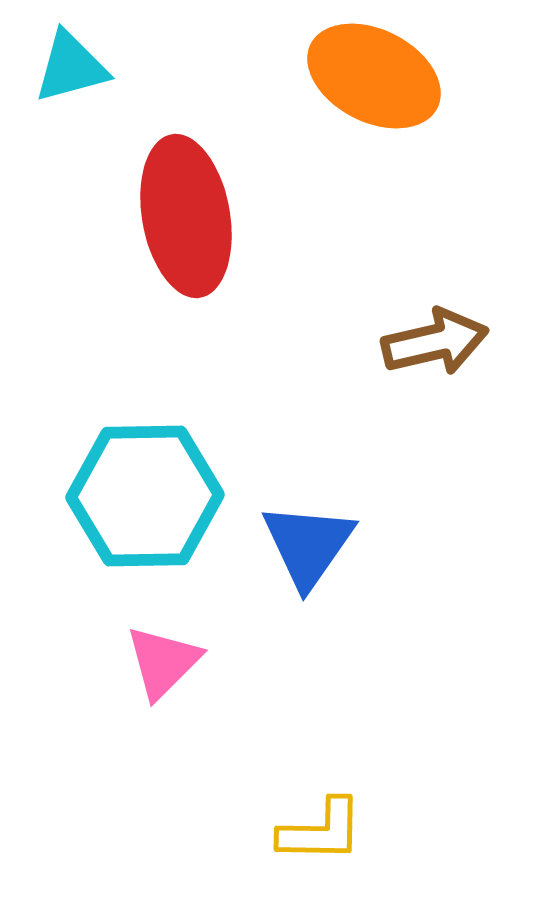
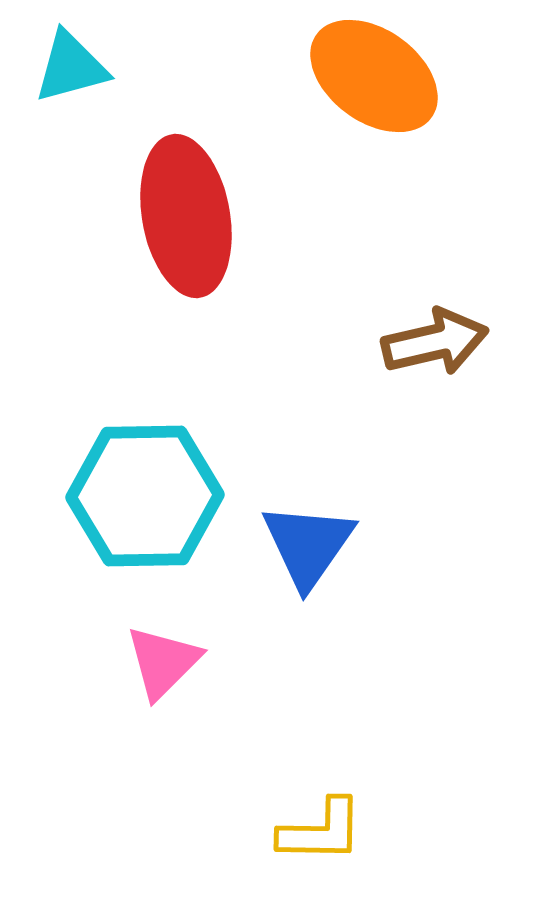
orange ellipse: rotated 9 degrees clockwise
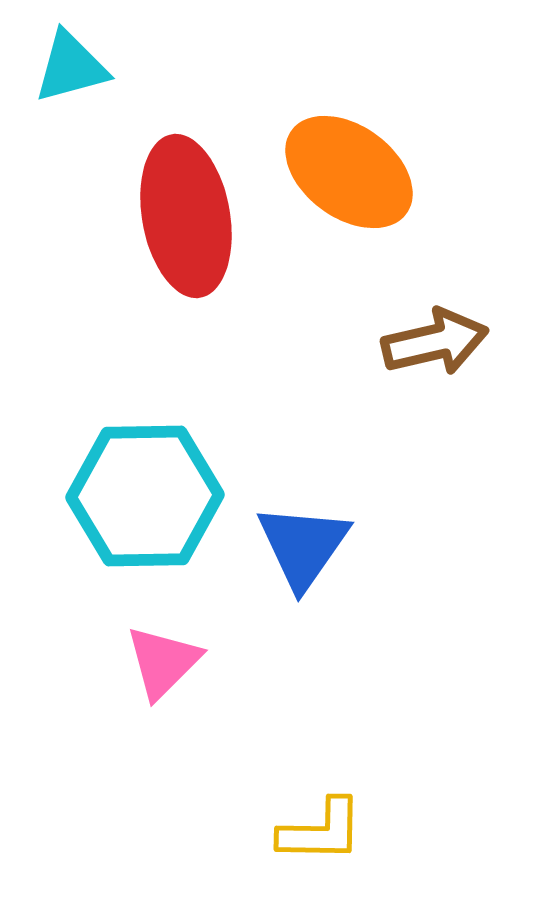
orange ellipse: moved 25 px left, 96 px down
blue triangle: moved 5 px left, 1 px down
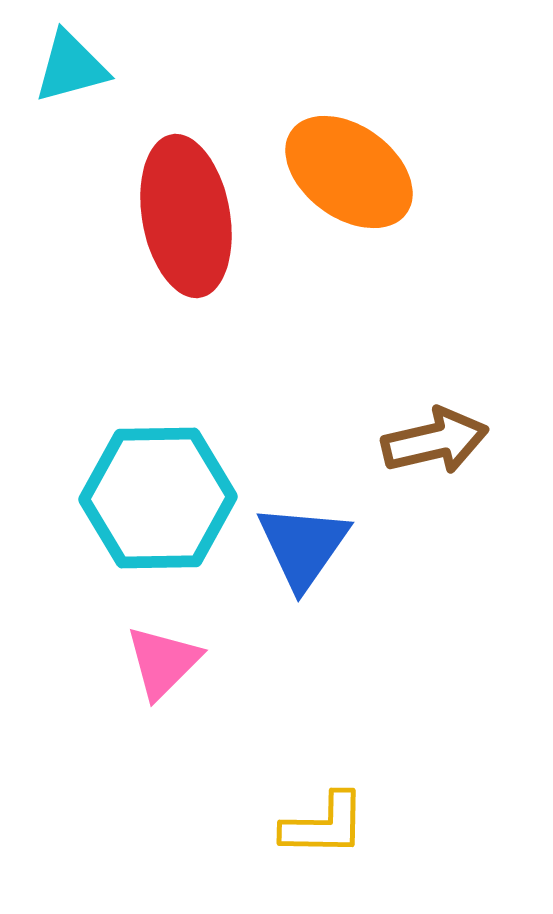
brown arrow: moved 99 px down
cyan hexagon: moved 13 px right, 2 px down
yellow L-shape: moved 3 px right, 6 px up
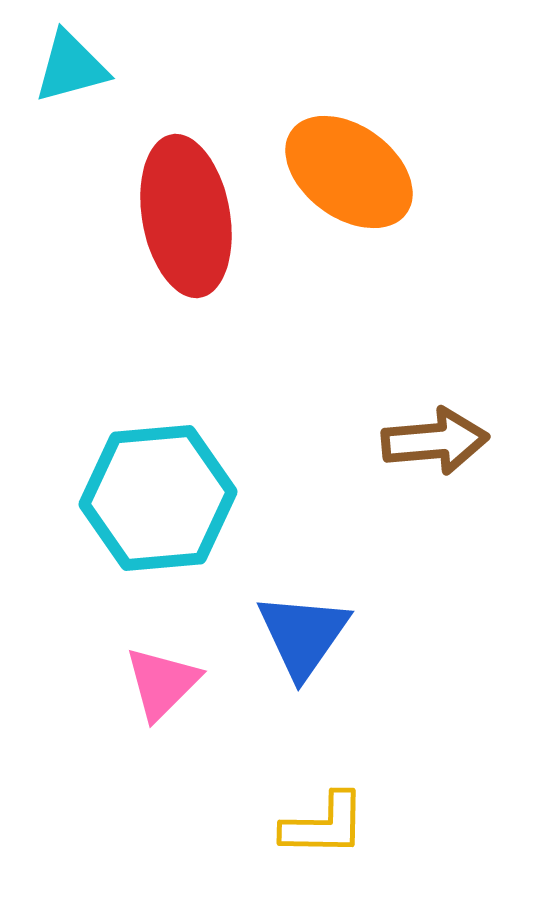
brown arrow: rotated 8 degrees clockwise
cyan hexagon: rotated 4 degrees counterclockwise
blue triangle: moved 89 px down
pink triangle: moved 1 px left, 21 px down
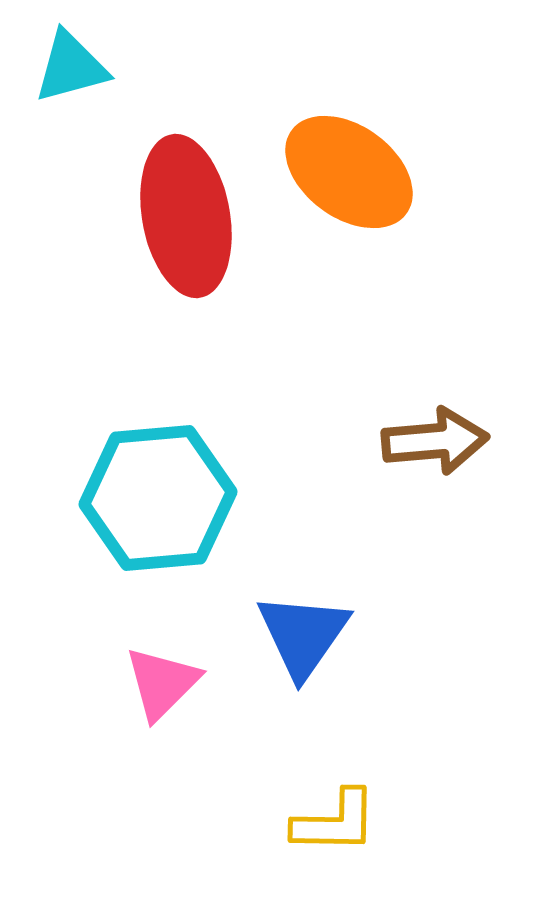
yellow L-shape: moved 11 px right, 3 px up
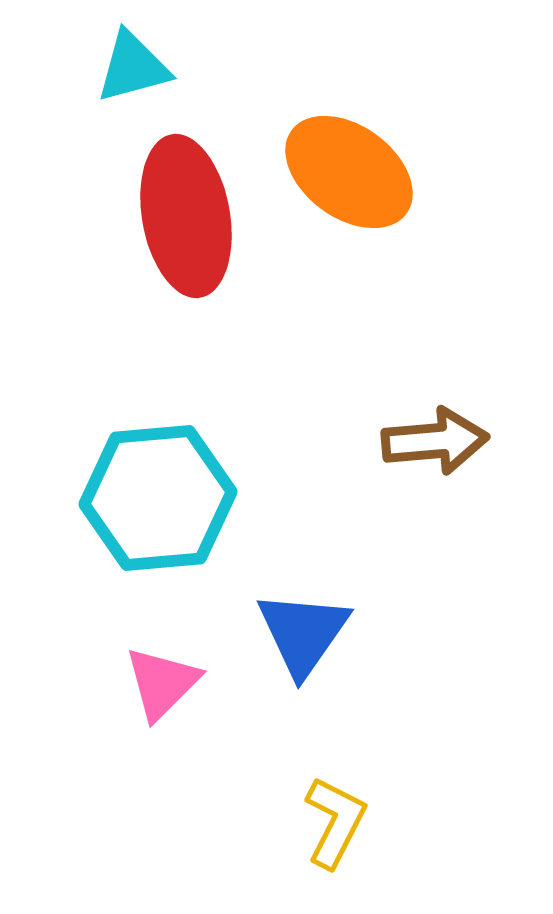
cyan triangle: moved 62 px right
blue triangle: moved 2 px up
yellow L-shape: rotated 64 degrees counterclockwise
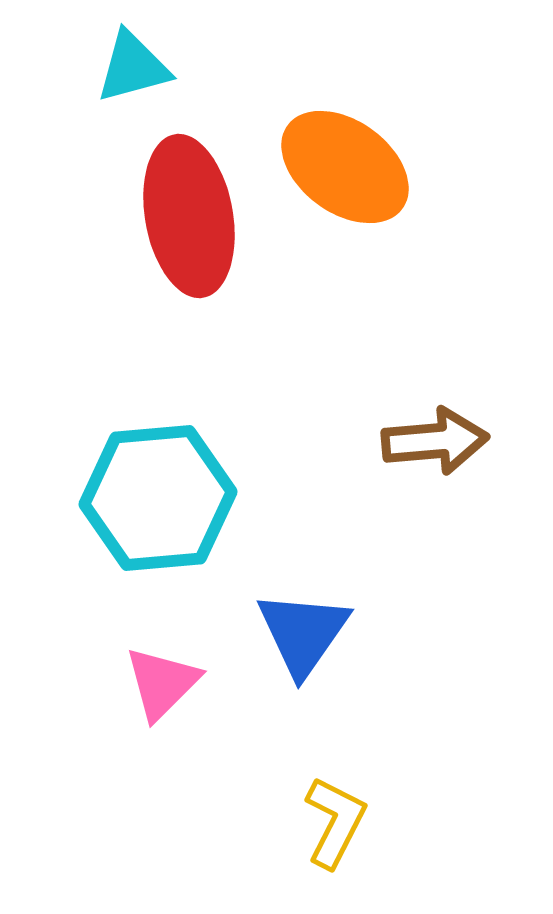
orange ellipse: moved 4 px left, 5 px up
red ellipse: moved 3 px right
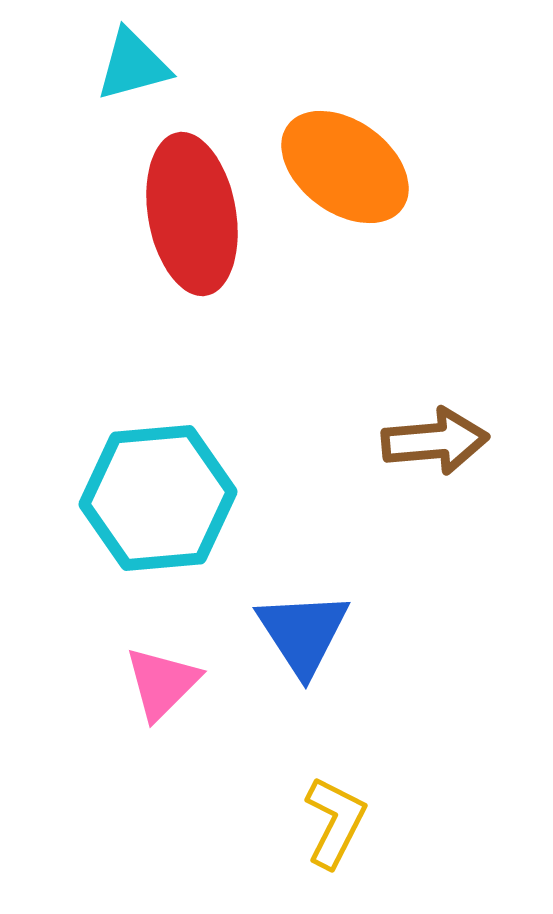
cyan triangle: moved 2 px up
red ellipse: moved 3 px right, 2 px up
blue triangle: rotated 8 degrees counterclockwise
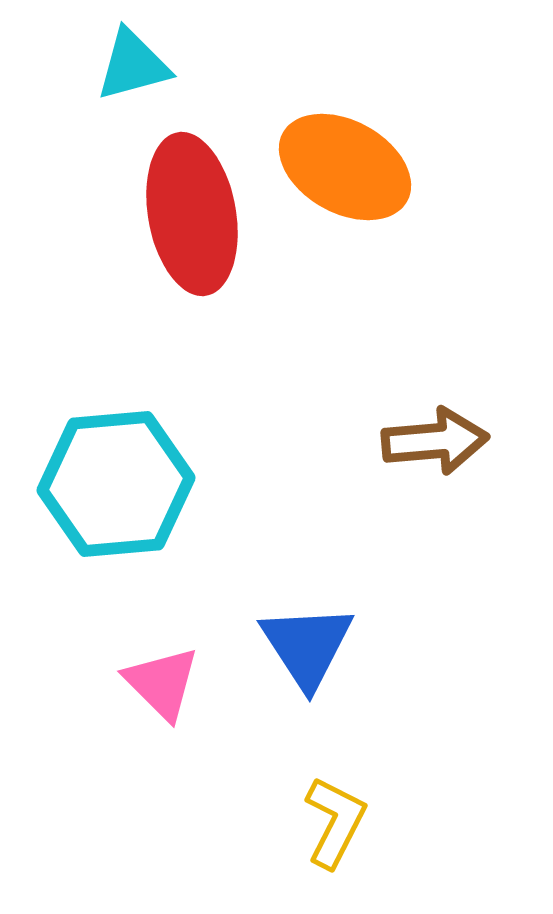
orange ellipse: rotated 7 degrees counterclockwise
cyan hexagon: moved 42 px left, 14 px up
blue triangle: moved 4 px right, 13 px down
pink triangle: rotated 30 degrees counterclockwise
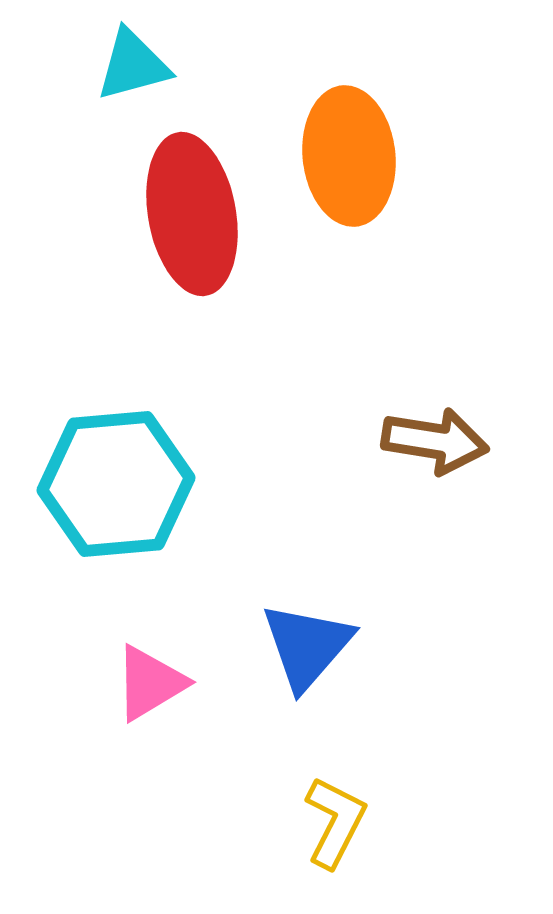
orange ellipse: moved 4 px right, 11 px up; rotated 55 degrees clockwise
brown arrow: rotated 14 degrees clockwise
blue triangle: rotated 14 degrees clockwise
pink triangle: moved 12 px left; rotated 44 degrees clockwise
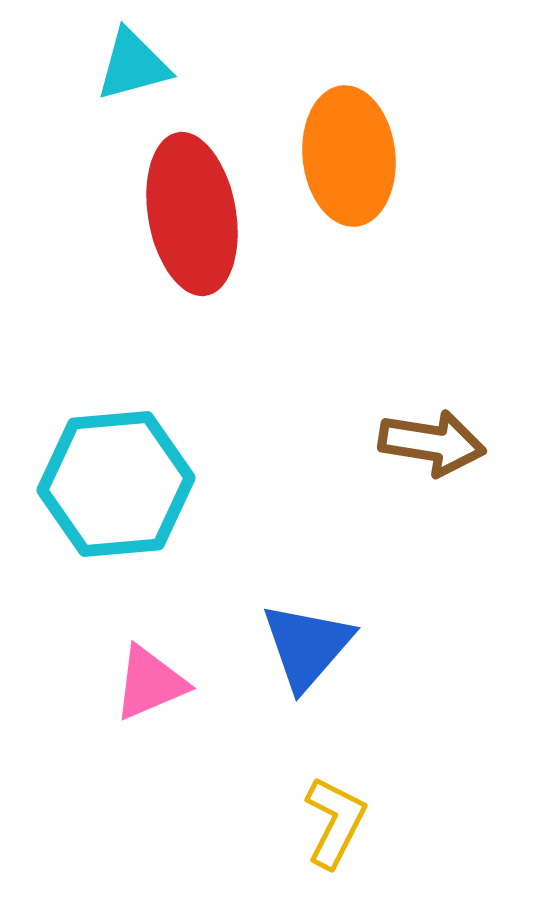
brown arrow: moved 3 px left, 2 px down
pink triangle: rotated 8 degrees clockwise
